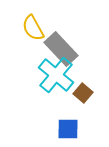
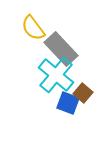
yellow semicircle: rotated 8 degrees counterclockwise
blue square: moved 26 px up; rotated 20 degrees clockwise
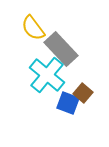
cyan cross: moved 9 px left
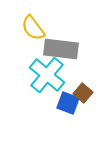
gray rectangle: rotated 40 degrees counterclockwise
